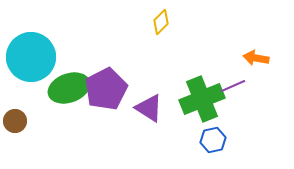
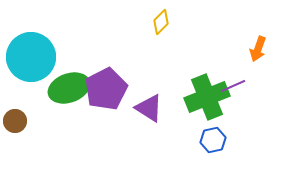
orange arrow: moved 2 px right, 9 px up; rotated 80 degrees counterclockwise
green cross: moved 5 px right, 2 px up
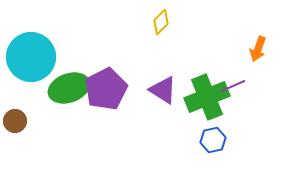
purple triangle: moved 14 px right, 18 px up
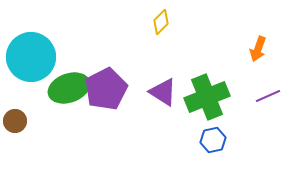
purple line: moved 35 px right, 10 px down
purple triangle: moved 2 px down
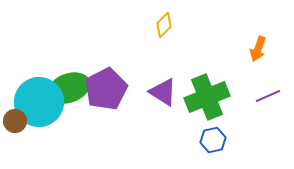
yellow diamond: moved 3 px right, 3 px down
cyan circle: moved 8 px right, 45 px down
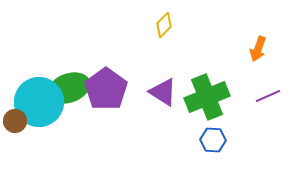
purple pentagon: rotated 9 degrees counterclockwise
blue hexagon: rotated 15 degrees clockwise
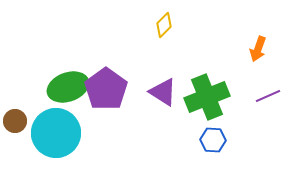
green ellipse: moved 1 px left, 1 px up
cyan circle: moved 17 px right, 31 px down
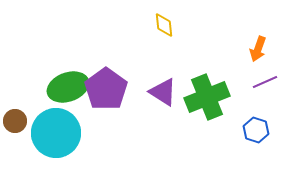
yellow diamond: rotated 50 degrees counterclockwise
purple line: moved 3 px left, 14 px up
blue hexagon: moved 43 px right, 10 px up; rotated 15 degrees clockwise
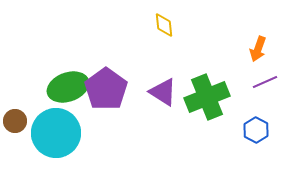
blue hexagon: rotated 10 degrees clockwise
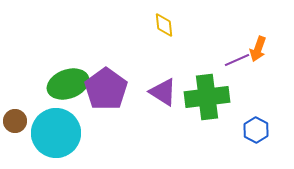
purple line: moved 28 px left, 22 px up
green ellipse: moved 3 px up
green cross: rotated 15 degrees clockwise
